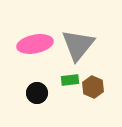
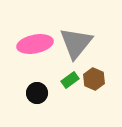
gray triangle: moved 2 px left, 2 px up
green rectangle: rotated 30 degrees counterclockwise
brown hexagon: moved 1 px right, 8 px up
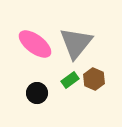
pink ellipse: rotated 48 degrees clockwise
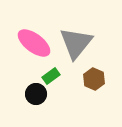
pink ellipse: moved 1 px left, 1 px up
green rectangle: moved 19 px left, 4 px up
black circle: moved 1 px left, 1 px down
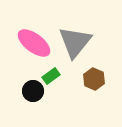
gray triangle: moved 1 px left, 1 px up
black circle: moved 3 px left, 3 px up
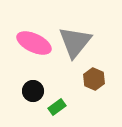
pink ellipse: rotated 12 degrees counterclockwise
green rectangle: moved 6 px right, 31 px down
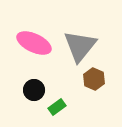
gray triangle: moved 5 px right, 4 px down
black circle: moved 1 px right, 1 px up
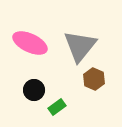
pink ellipse: moved 4 px left
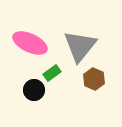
green rectangle: moved 5 px left, 34 px up
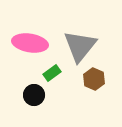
pink ellipse: rotated 16 degrees counterclockwise
black circle: moved 5 px down
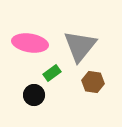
brown hexagon: moved 1 px left, 3 px down; rotated 15 degrees counterclockwise
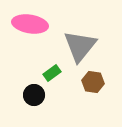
pink ellipse: moved 19 px up
